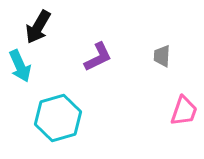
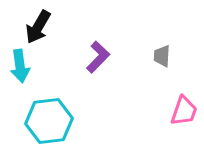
purple L-shape: rotated 20 degrees counterclockwise
cyan arrow: rotated 16 degrees clockwise
cyan hexagon: moved 9 px left, 3 px down; rotated 9 degrees clockwise
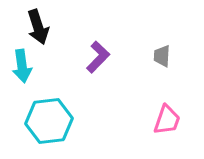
black arrow: rotated 48 degrees counterclockwise
cyan arrow: moved 2 px right
pink trapezoid: moved 17 px left, 9 px down
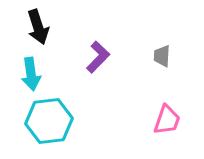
cyan arrow: moved 9 px right, 8 px down
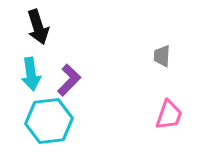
purple L-shape: moved 29 px left, 23 px down
pink trapezoid: moved 2 px right, 5 px up
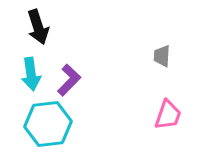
pink trapezoid: moved 1 px left
cyan hexagon: moved 1 px left, 3 px down
